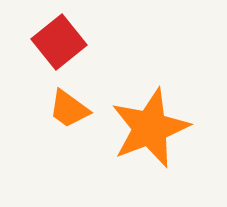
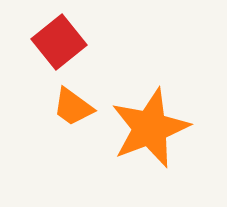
orange trapezoid: moved 4 px right, 2 px up
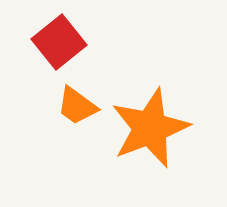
orange trapezoid: moved 4 px right, 1 px up
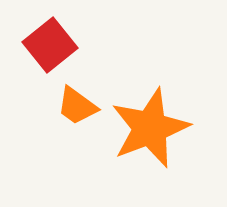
red square: moved 9 px left, 3 px down
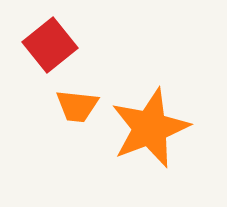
orange trapezoid: rotated 30 degrees counterclockwise
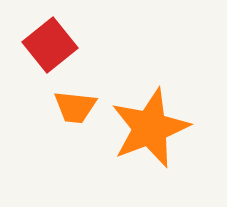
orange trapezoid: moved 2 px left, 1 px down
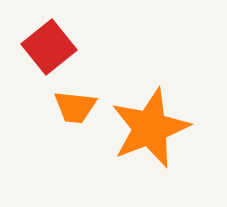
red square: moved 1 px left, 2 px down
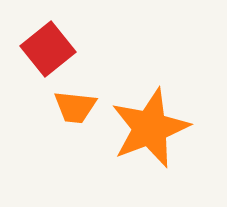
red square: moved 1 px left, 2 px down
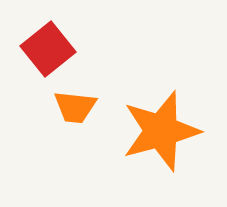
orange star: moved 11 px right, 3 px down; rotated 6 degrees clockwise
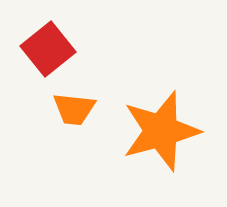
orange trapezoid: moved 1 px left, 2 px down
